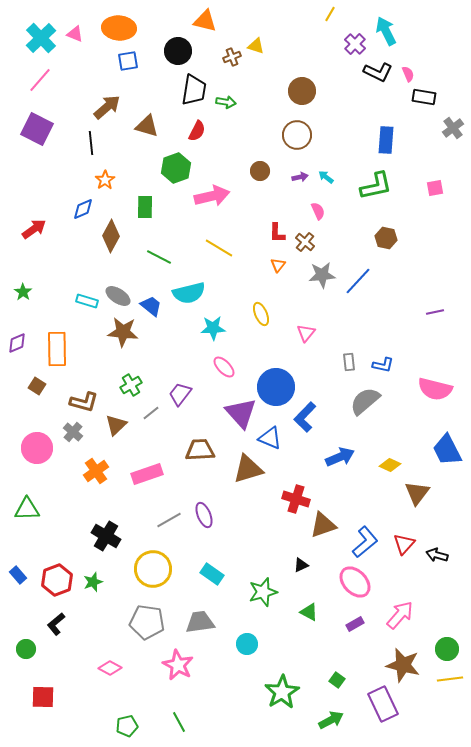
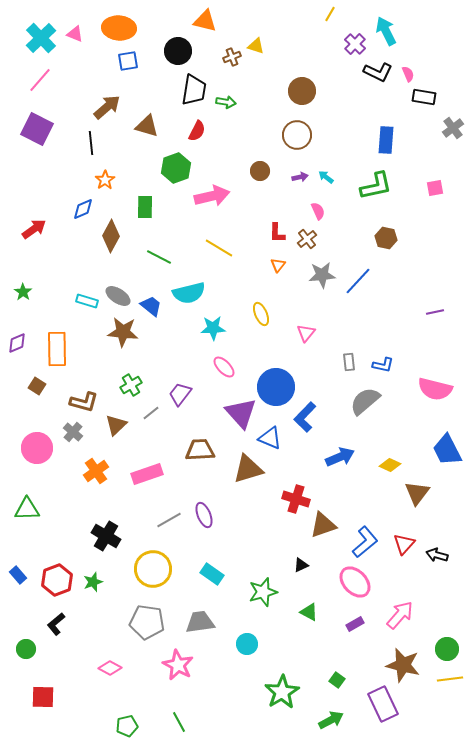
brown cross at (305, 242): moved 2 px right, 3 px up; rotated 12 degrees clockwise
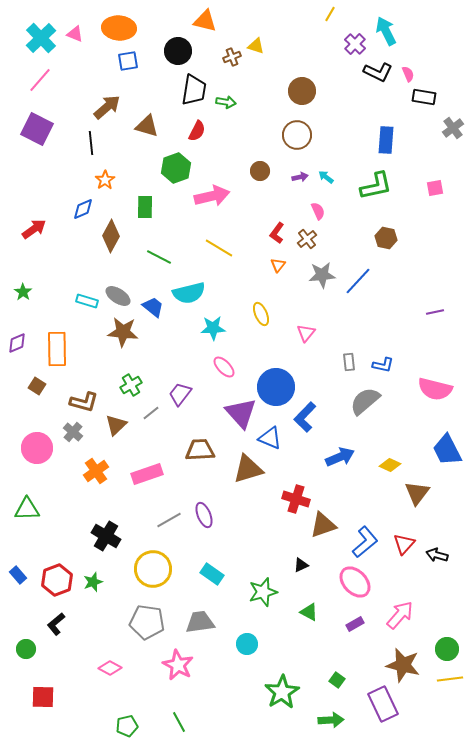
red L-shape at (277, 233): rotated 35 degrees clockwise
blue trapezoid at (151, 306): moved 2 px right, 1 px down
green arrow at (331, 720): rotated 25 degrees clockwise
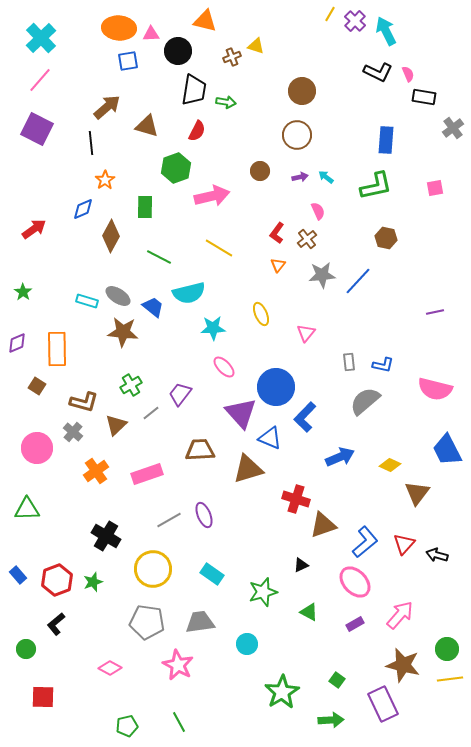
pink triangle at (75, 34): moved 76 px right; rotated 24 degrees counterclockwise
purple cross at (355, 44): moved 23 px up
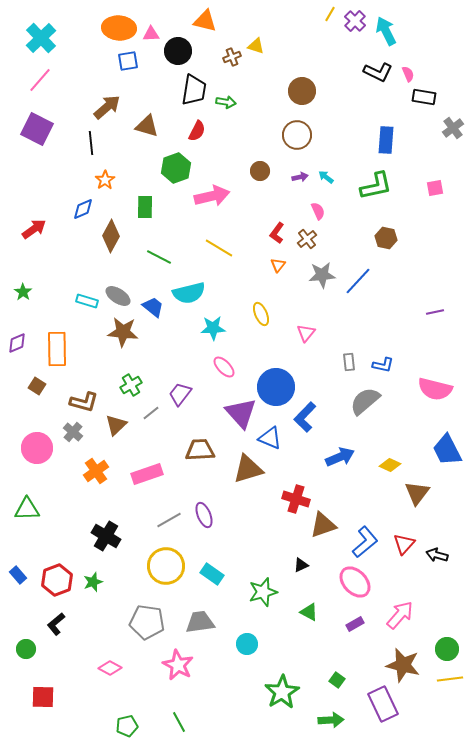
yellow circle at (153, 569): moved 13 px right, 3 px up
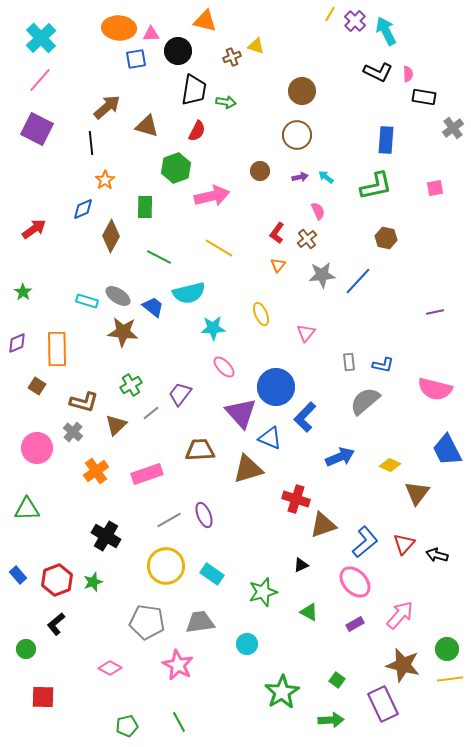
blue square at (128, 61): moved 8 px right, 2 px up
pink semicircle at (408, 74): rotated 21 degrees clockwise
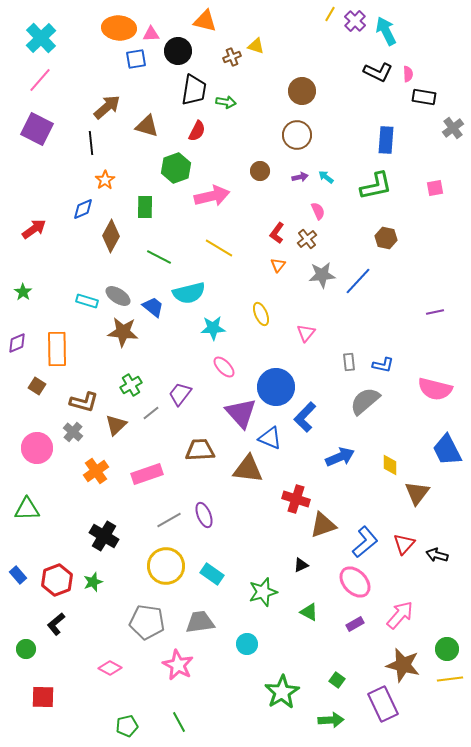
yellow diamond at (390, 465): rotated 65 degrees clockwise
brown triangle at (248, 469): rotated 24 degrees clockwise
black cross at (106, 536): moved 2 px left
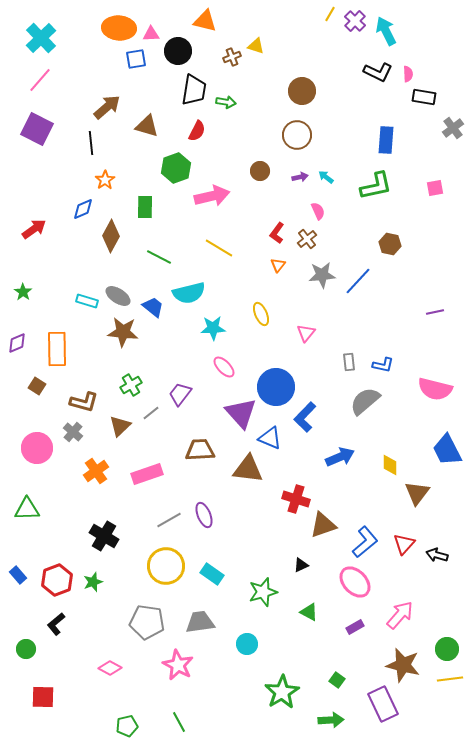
brown hexagon at (386, 238): moved 4 px right, 6 px down
brown triangle at (116, 425): moved 4 px right, 1 px down
purple rectangle at (355, 624): moved 3 px down
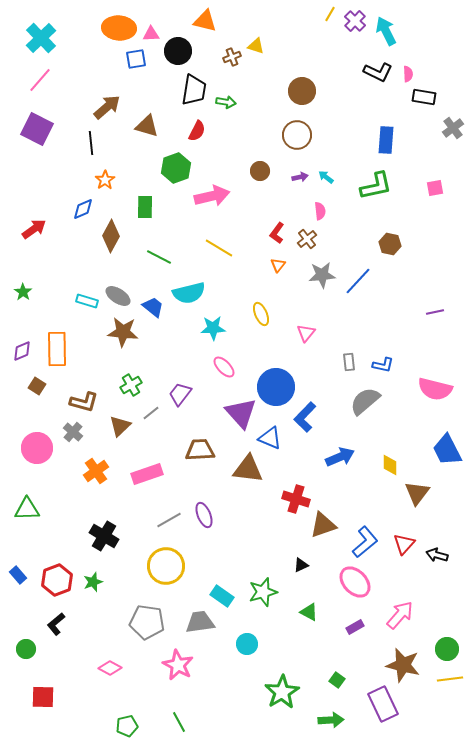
pink semicircle at (318, 211): moved 2 px right; rotated 18 degrees clockwise
purple diamond at (17, 343): moved 5 px right, 8 px down
cyan rectangle at (212, 574): moved 10 px right, 22 px down
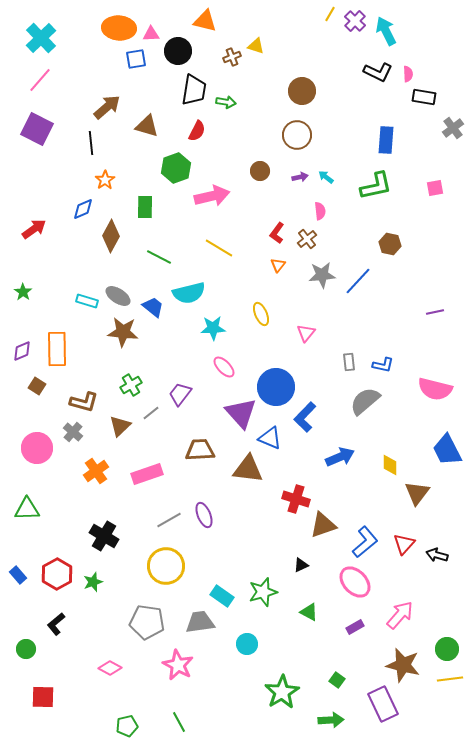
red hexagon at (57, 580): moved 6 px up; rotated 8 degrees counterclockwise
